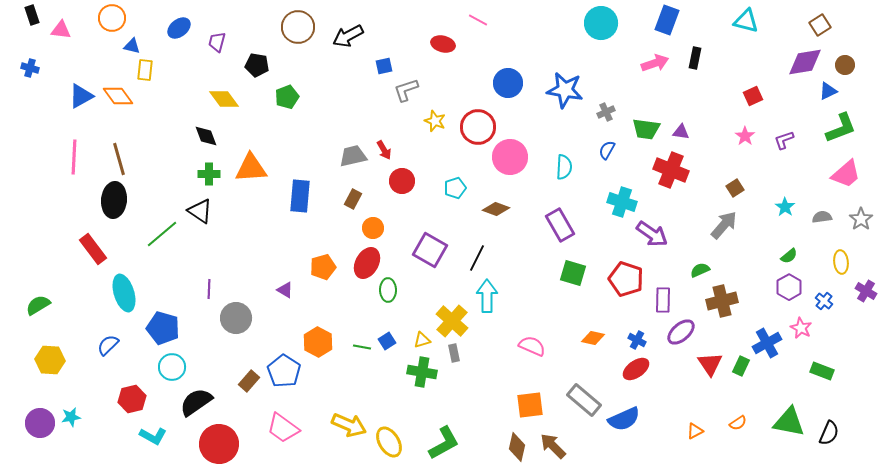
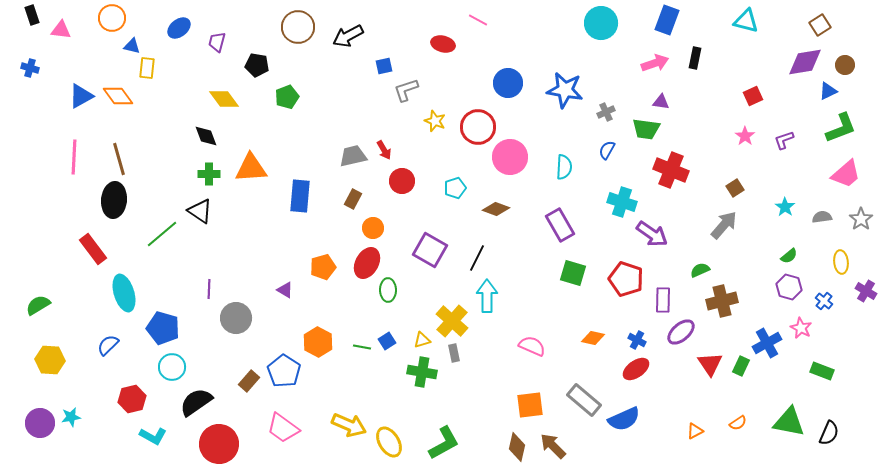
yellow rectangle at (145, 70): moved 2 px right, 2 px up
purple triangle at (681, 132): moved 20 px left, 30 px up
purple hexagon at (789, 287): rotated 15 degrees counterclockwise
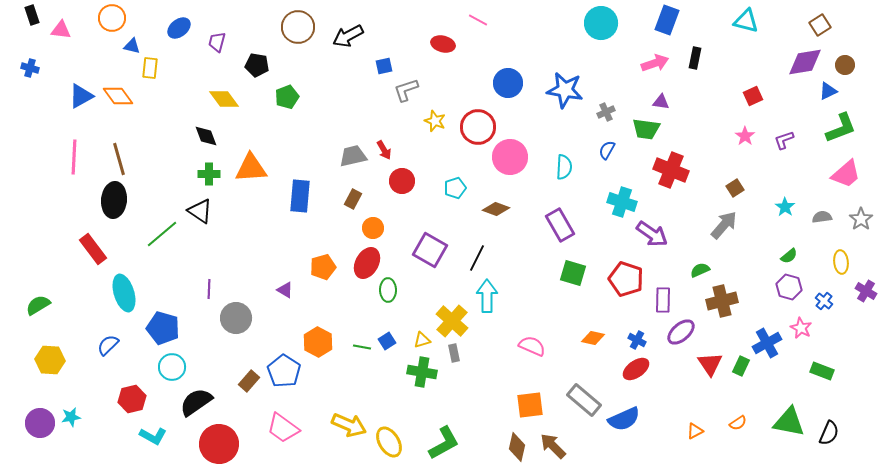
yellow rectangle at (147, 68): moved 3 px right
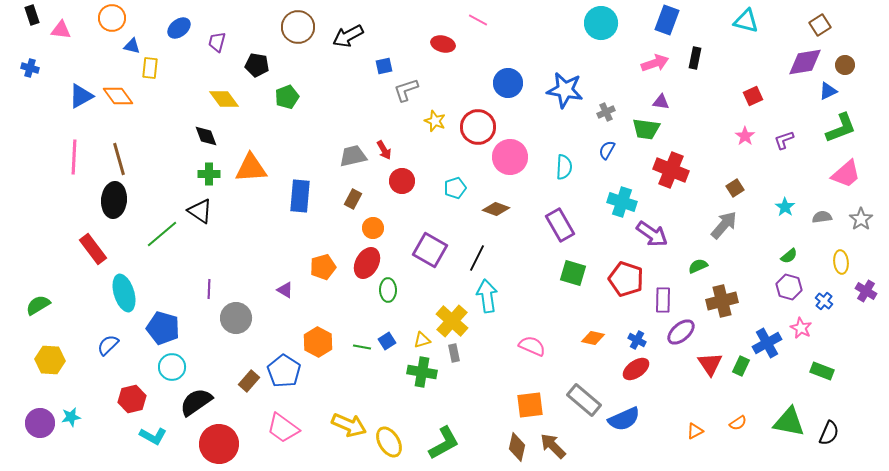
green semicircle at (700, 270): moved 2 px left, 4 px up
cyan arrow at (487, 296): rotated 8 degrees counterclockwise
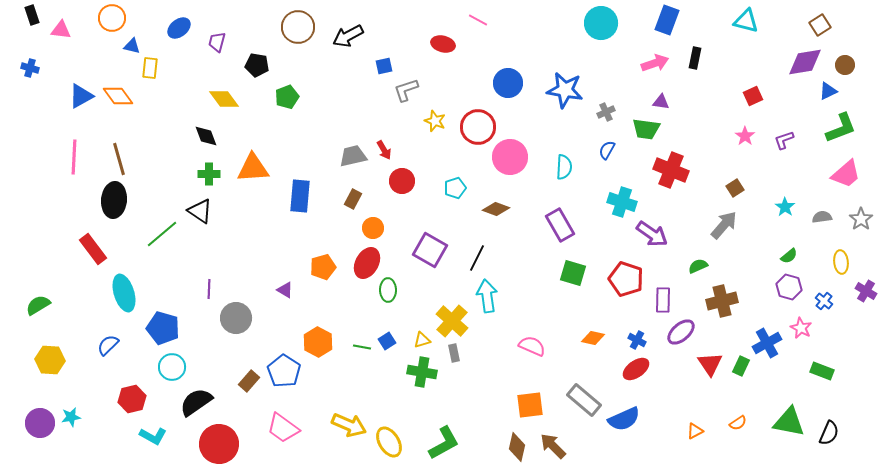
orange triangle at (251, 168): moved 2 px right
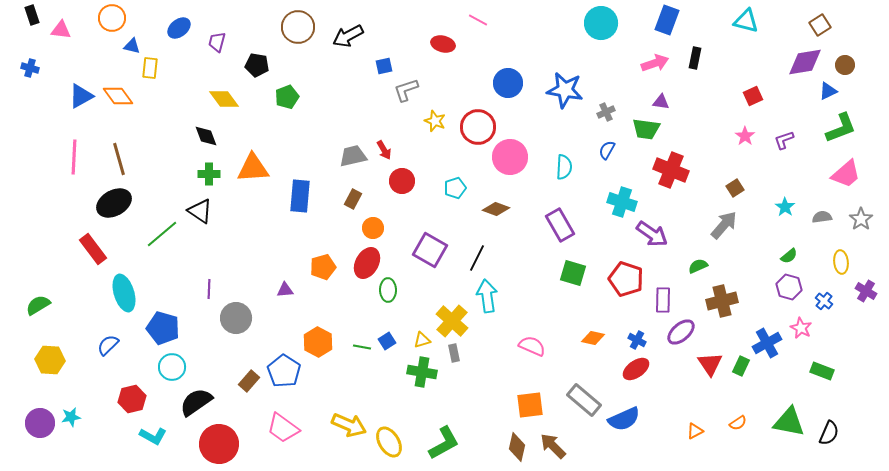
black ellipse at (114, 200): moved 3 px down; rotated 56 degrees clockwise
purple triangle at (285, 290): rotated 36 degrees counterclockwise
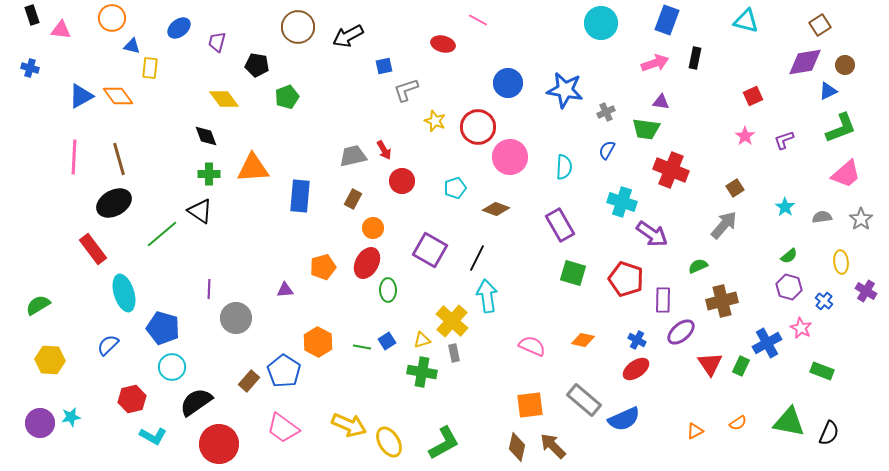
orange diamond at (593, 338): moved 10 px left, 2 px down
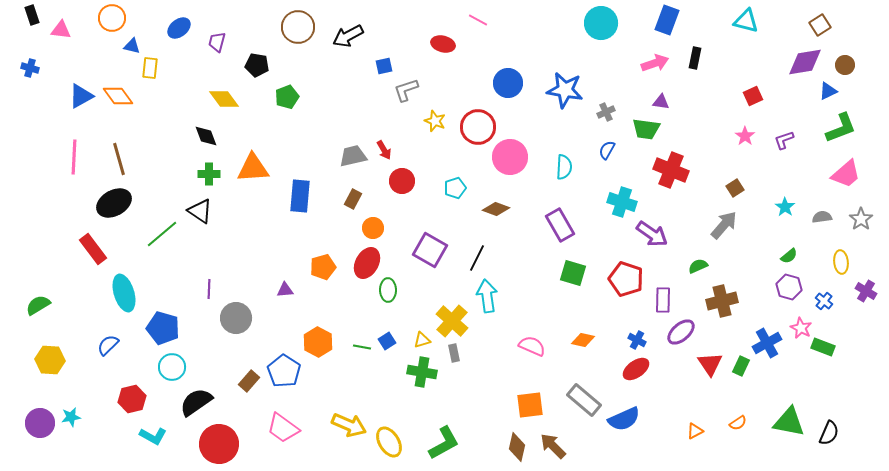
green rectangle at (822, 371): moved 1 px right, 24 px up
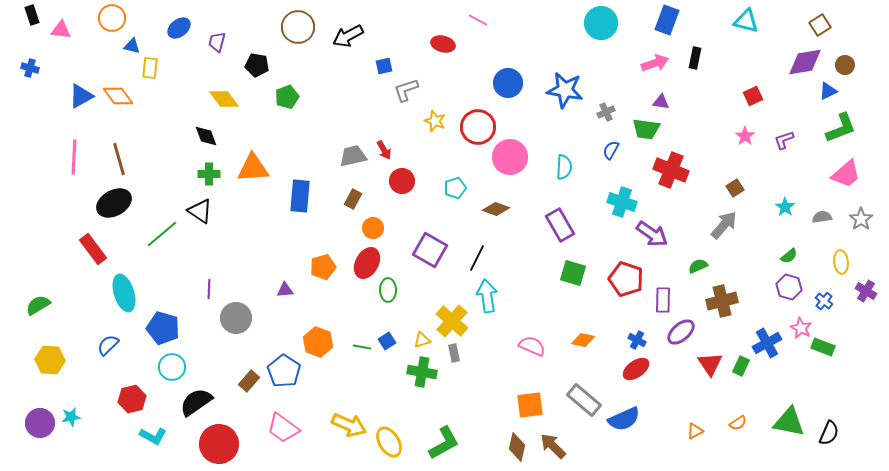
blue semicircle at (607, 150): moved 4 px right
orange hexagon at (318, 342): rotated 8 degrees counterclockwise
